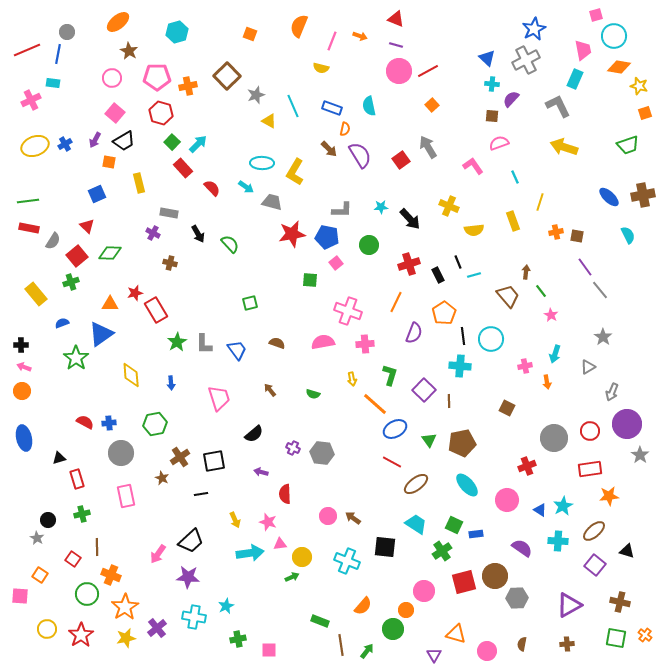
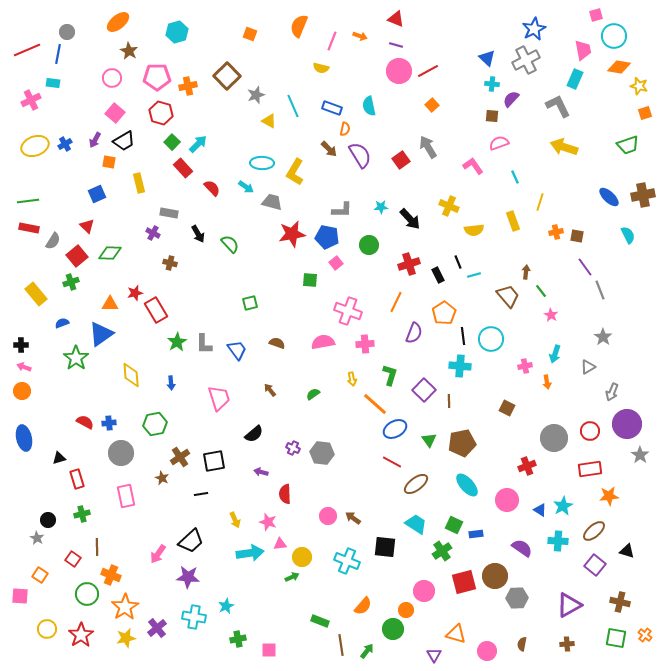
gray line at (600, 290): rotated 18 degrees clockwise
green semicircle at (313, 394): rotated 128 degrees clockwise
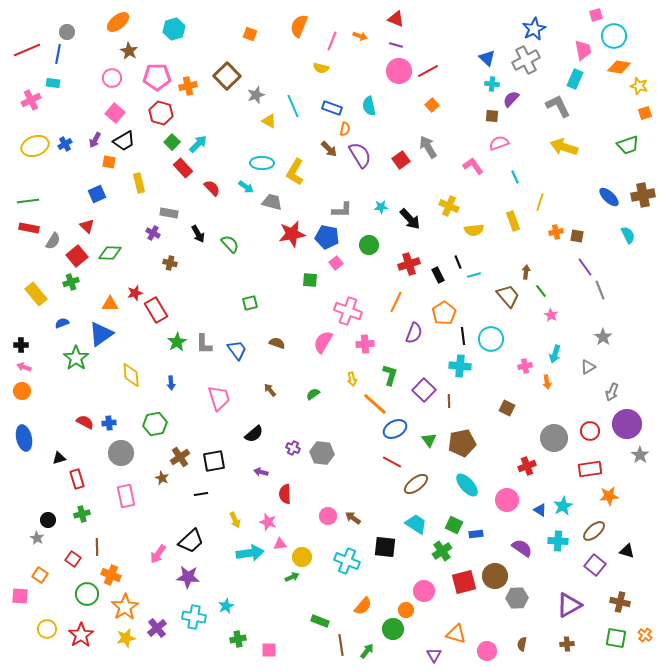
cyan hexagon at (177, 32): moved 3 px left, 3 px up
pink semicircle at (323, 342): rotated 50 degrees counterclockwise
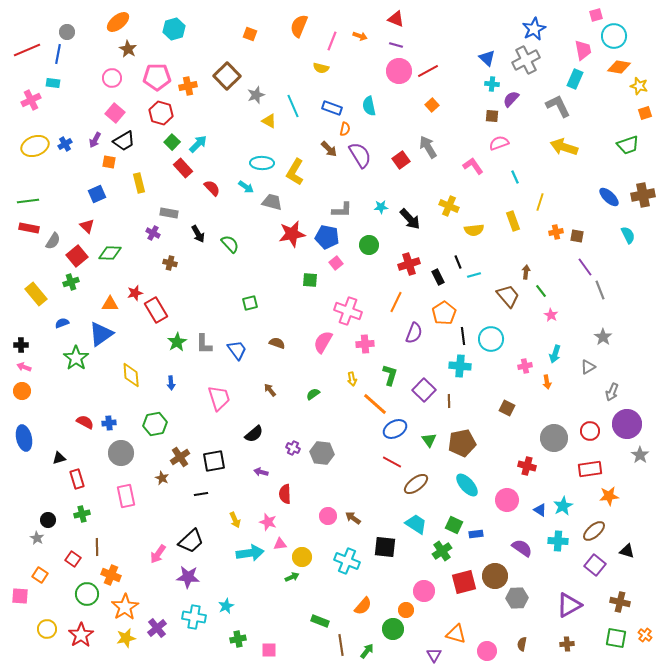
brown star at (129, 51): moved 1 px left, 2 px up
black rectangle at (438, 275): moved 2 px down
red cross at (527, 466): rotated 36 degrees clockwise
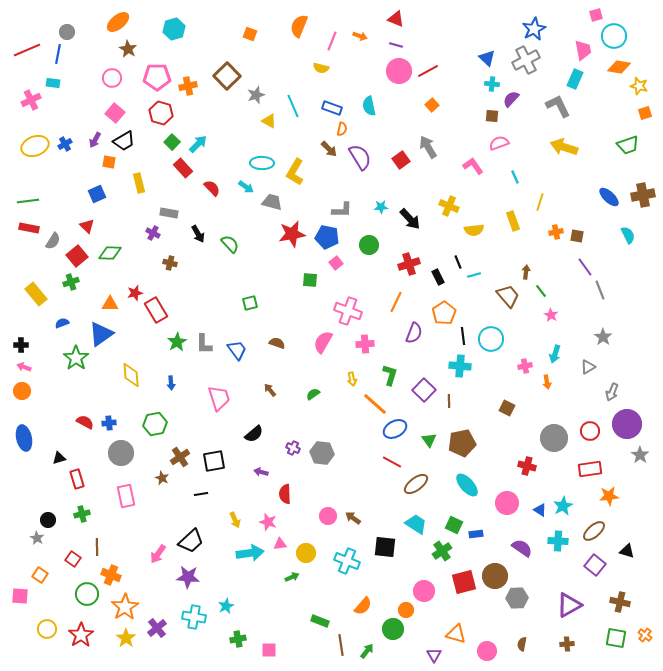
orange semicircle at (345, 129): moved 3 px left
purple semicircle at (360, 155): moved 2 px down
pink circle at (507, 500): moved 3 px down
yellow circle at (302, 557): moved 4 px right, 4 px up
yellow star at (126, 638): rotated 24 degrees counterclockwise
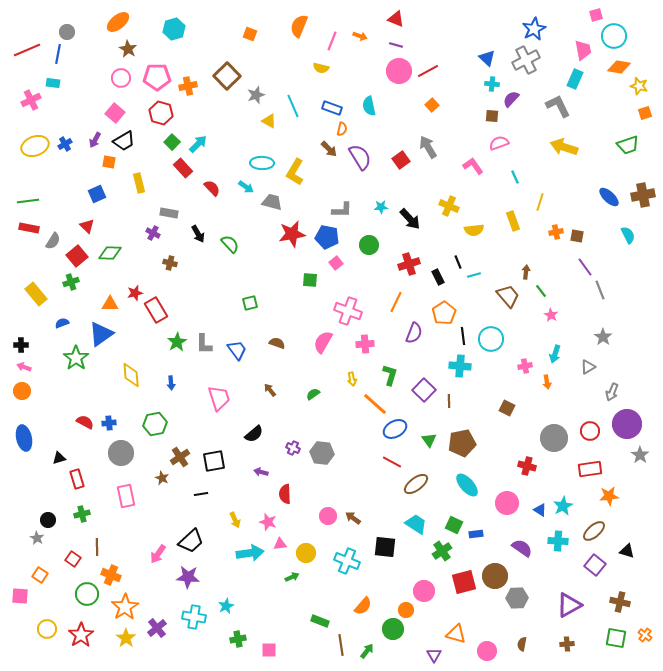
pink circle at (112, 78): moved 9 px right
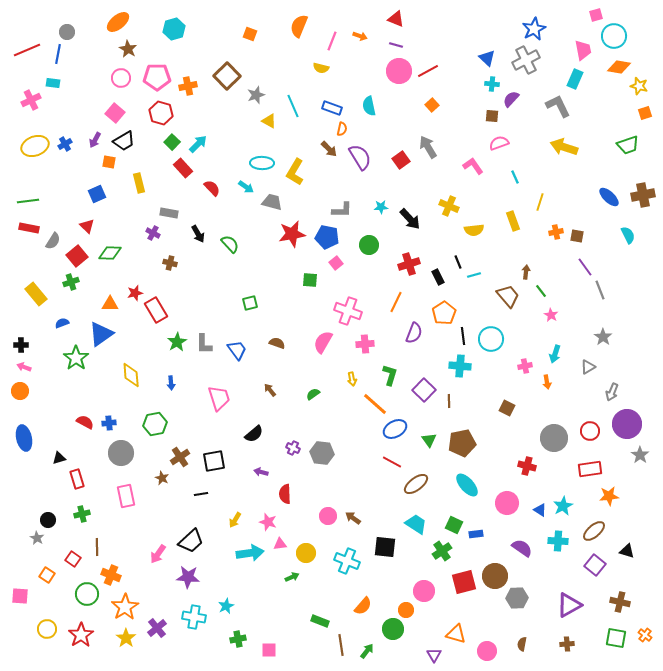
orange circle at (22, 391): moved 2 px left
yellow arrow at (235, 520): rotated 56 degrees clockwise
orange square at (40, 575): moved 7 px right
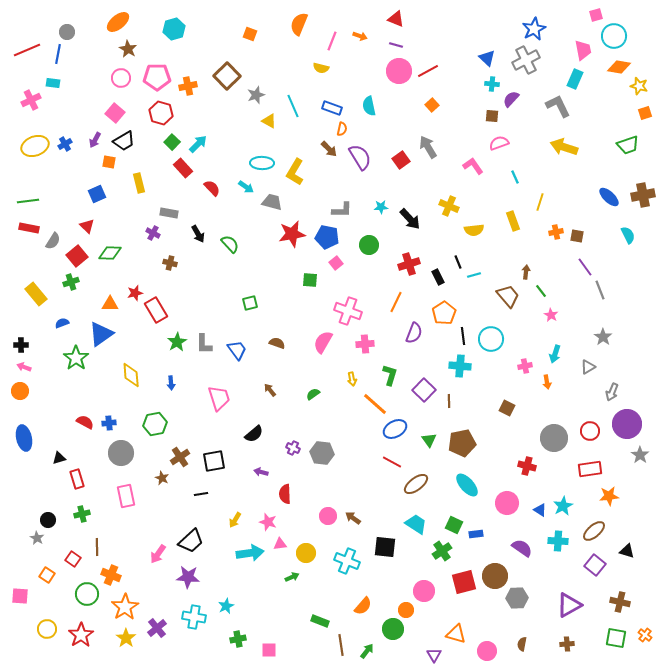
orange semicircle at (299, 26): moved 2 px up
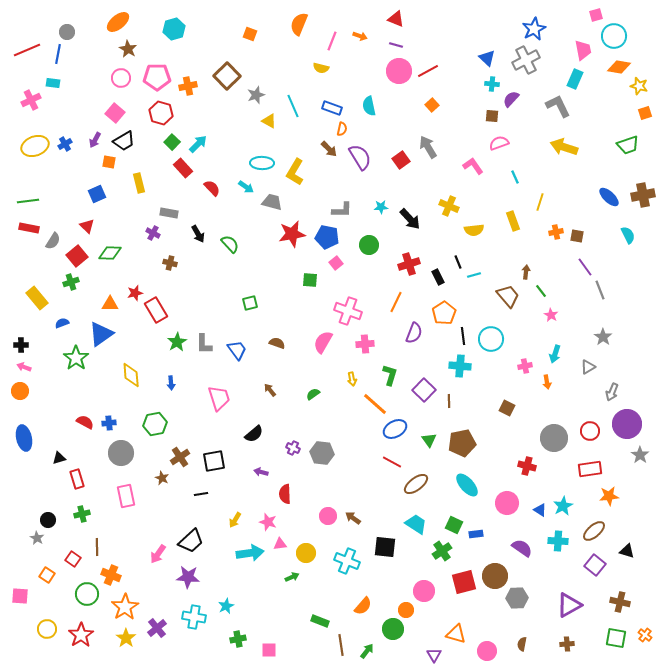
yellow rectangle at (36, 294): moved 1 px right, 4 px down
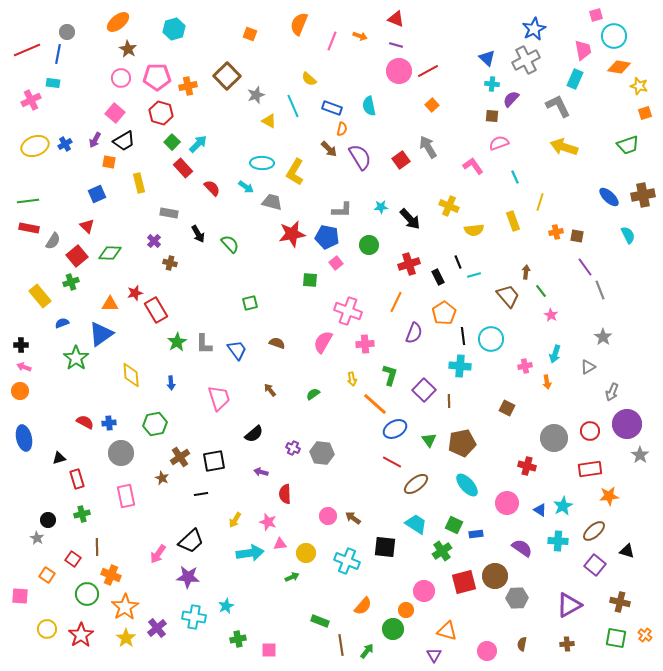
yellow semicircle at (321, 68): moved 12 px left, 11 px down; rotated 28 degrees clockwise
purple cross at (153, 233): moved 1 px right, 8 px down; rotated 16 degrees clockwise
yellow rectangle at (37, 298): moved 3 px right, 2 px up
orange triangle at (456, 634): moved 9 px left, 3 px up
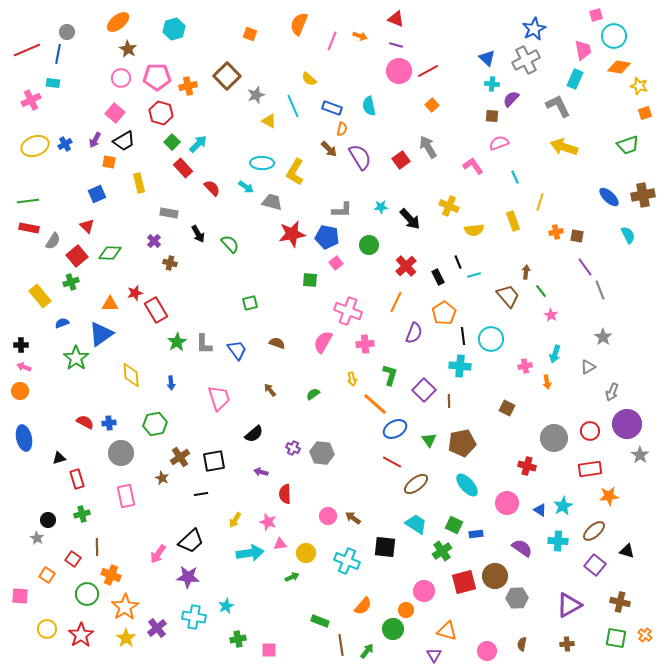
red cross at (409, 264): moved 3 px left, 2 px down; rotated 25 degrees counterclockwise
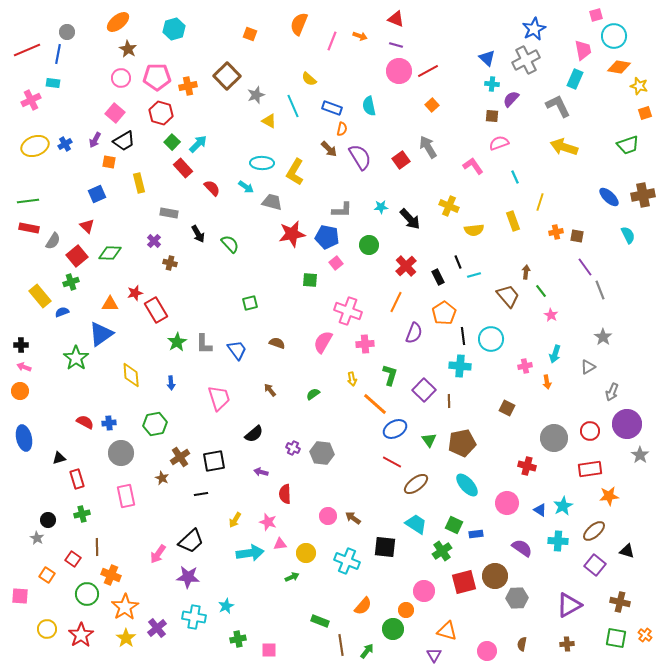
blue semicircle at (62, 323): moved 11 px up
